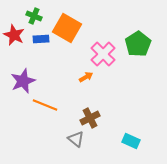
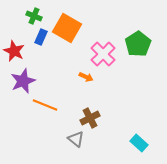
red star: moved 16 px down
blue rectangle: moved 2 px up; rotated 63 degrees counterclockwise
orange arrow: rotated 56 degrees clockwise
cyan rectangle: moved 8 px right, 2 px down; rotated 18 degrees clockwise
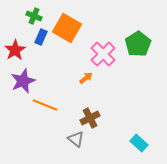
red star: moved 1 px right, 1 px up; rotated 15 degrees clockwise
orange arrow: moved 1 px down; rotated 64 degrees counterclockwise
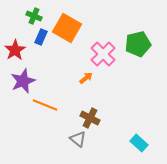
green pentagon: rotated 20 degrees clockwise
brown cross: rotated 36 degrees counterclockwise
gray triangle: moved 2 px right
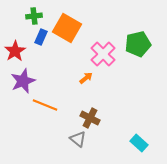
green cross: rotated 28 degrees counterclockwise
red star: moved 1 px down
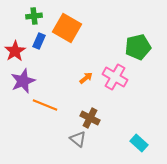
blue rectangle: moved 2 px left, 4 px down
green pentagon: moved 3 px down
pink cross: moved 12 px right, 23 px down; rotated 15 degrees counterclockwise
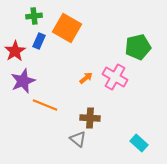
brown cross: rotated 24 degrees counterclockwise
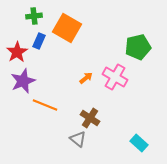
red star: moved 2 px right, 1 px down
brown cross: rotated 30 degrees clockwise
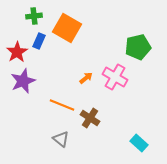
orange line: moved 17 px right
gray triangle: moved 17 px left
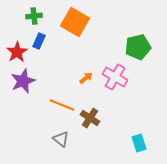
orange square: moved 8 px right, 6 px up
cyan rectangle: rotated 30 degrees clockwise
